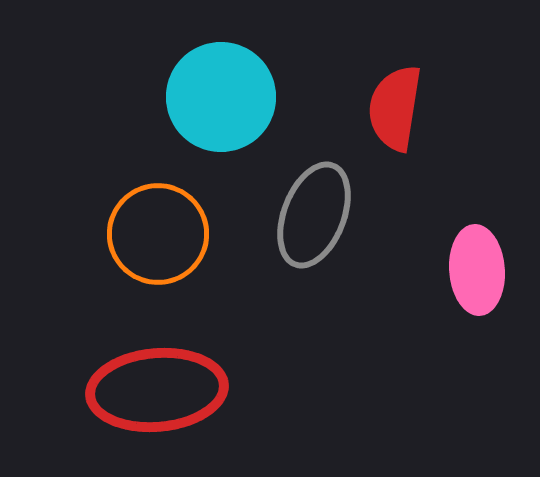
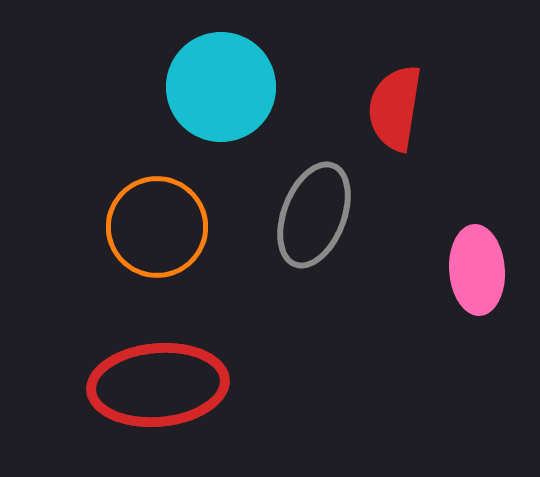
cyan circle: moved 10 px up
orange circle: moved 1 px left, 7 px up
red ellipse: moved 1 px right, 5 px up
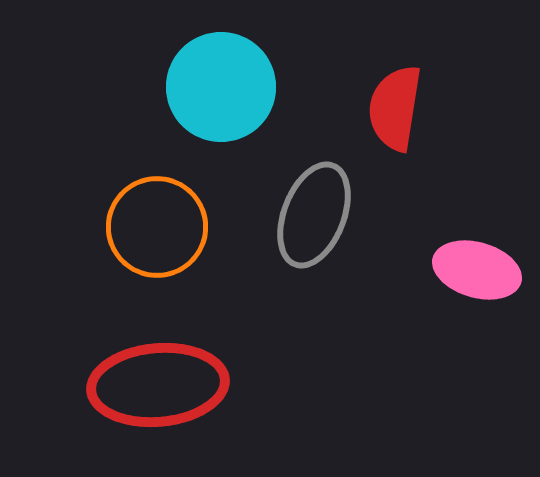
pink ellipse: rotated 70 degrees counterclockwise
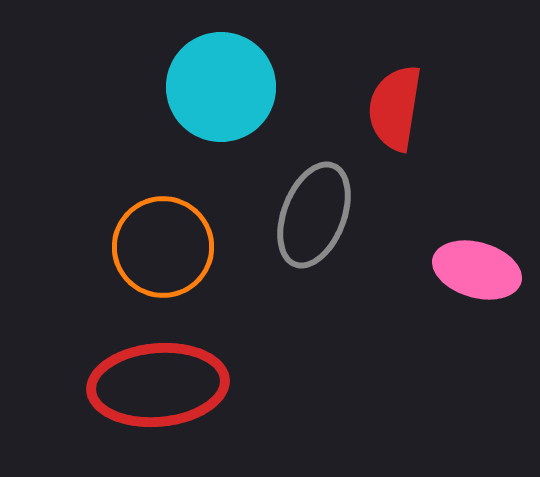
orange circle: moved 6 px right, 20 px down
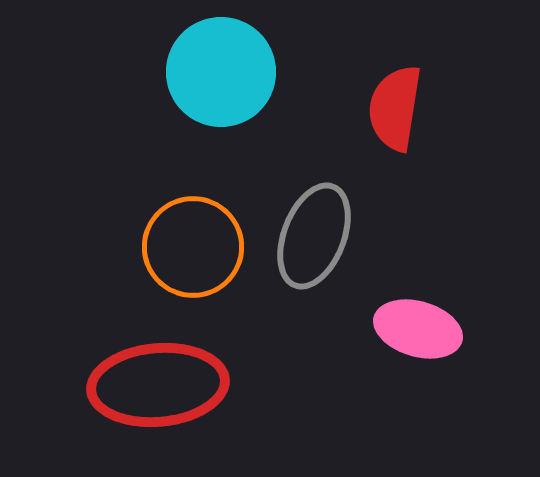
cyan circle: moved 15 px up
gray ellipse: moved 21 px down
orange circle: moved 30 px right
pink ellipse: moved 59 px left, 59 px down
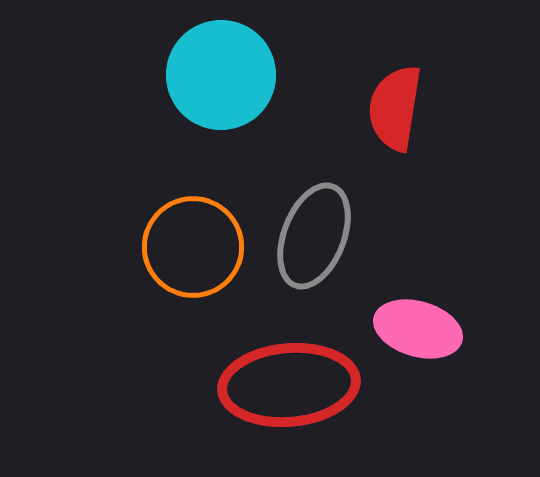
cyan circle: moved 3 px down
red ellipse: moved 131 px right
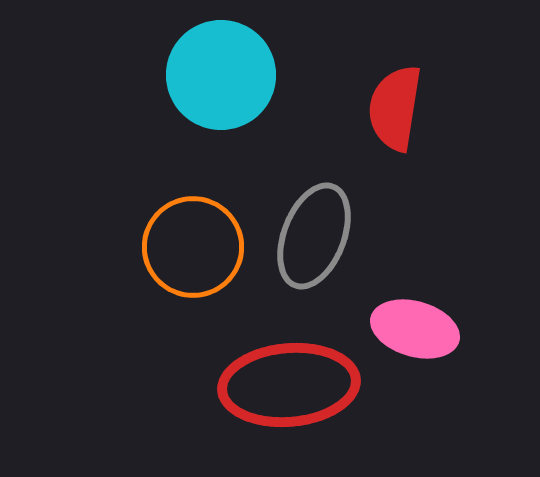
pink ellipse: moved 3 px left
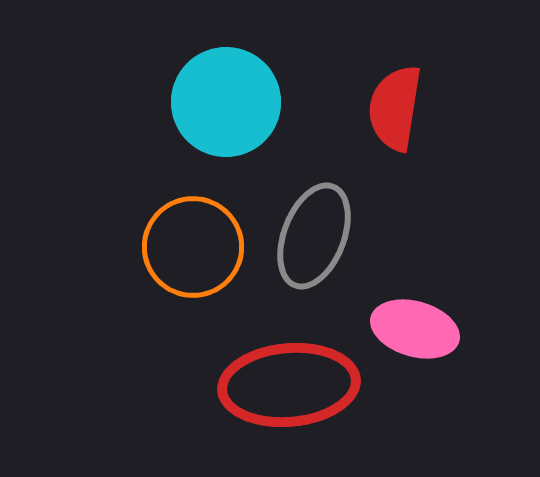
cyan circle: moved 5 px right, 27 px down
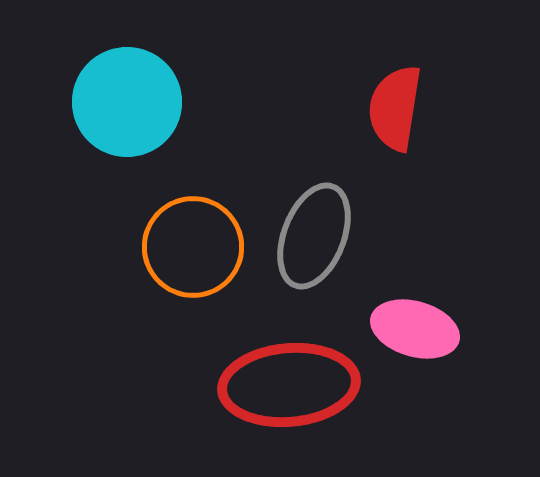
cyan circle: moved 99 px left
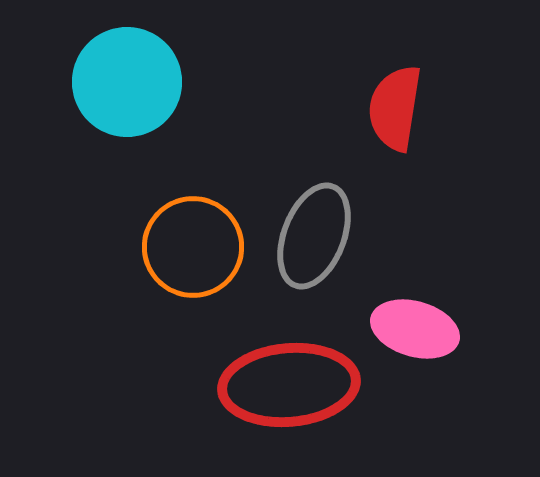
cyan circle: moved 20 px up
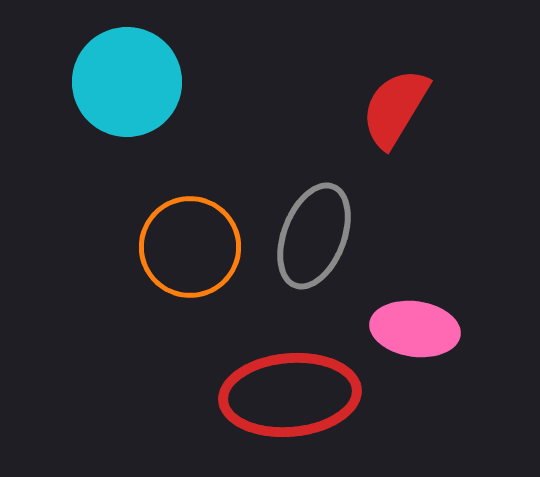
red semicircle: rotated 22 degrees clockwise
orange circle: moved 3 px left
pink ellipse: rotated 8 degrees counterclockwise
red ellipse: moved 1 px right, 10 px down
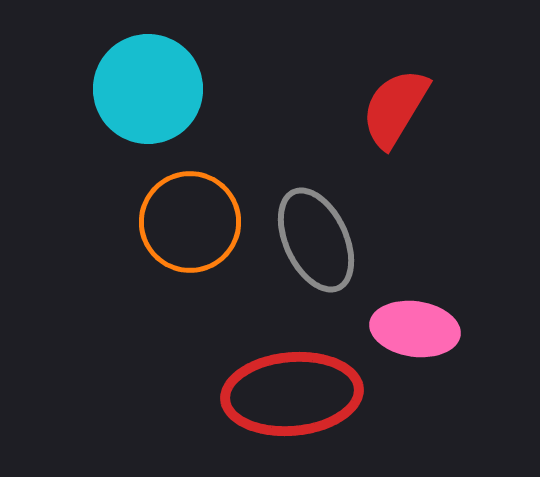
cyan circle: moved 21 px right, 7 px down
gray ellipse: moved 2 px right, 4 px down; rotated 46 degrees counterclockwise
orange circle: moved 25 px up
red ellipse: moved 2 px right, 1 px up
